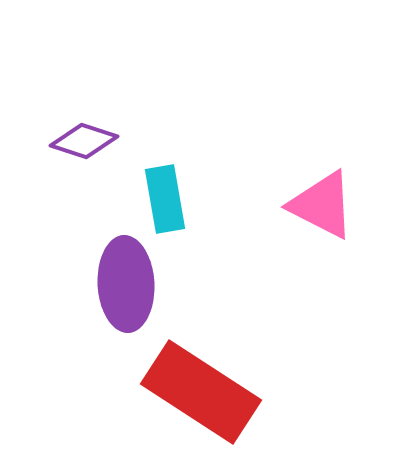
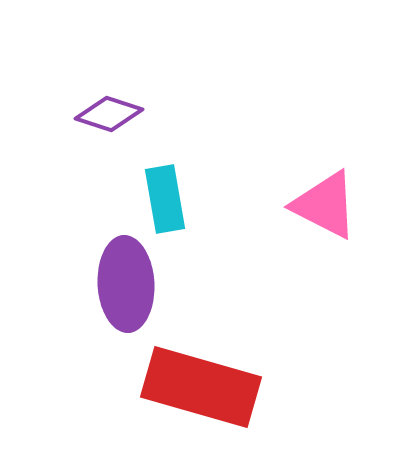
purple diamond: moved 25 px right, 27 px up
pink triangle: moved 3 px right
red rectangle: moved 5 px up; rotated 17 degrees counterclockwise
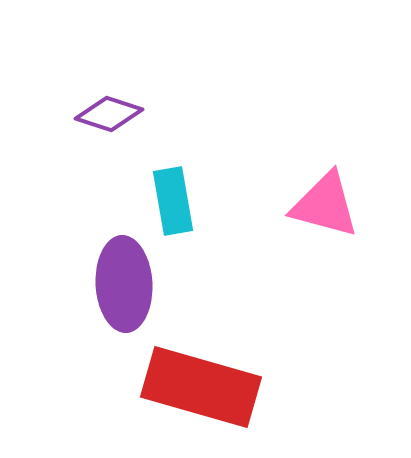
cyan rectangle: moved 8 px right, 2 px down
pink triangle: rotated 12 degrees counterclockwise
purple ellipse: moved 2 px left
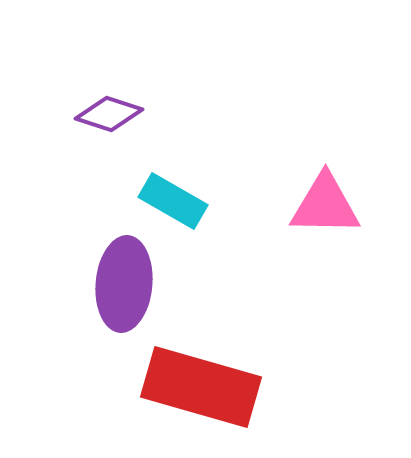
cyan rectangle: rotated 50 degrees counterclockwise
pink triangle: rotated 14 degrees counterclockwise
purple ellipse: rotated 8 degrees clockwise
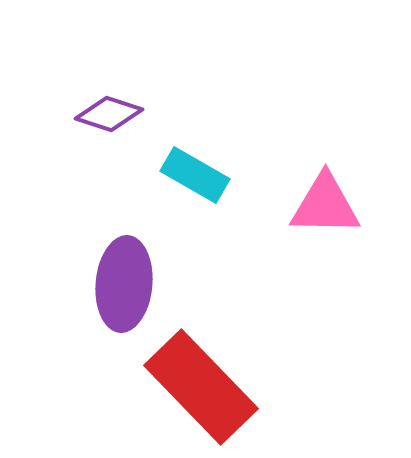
cyan rectangle: moved 22 px right, 26 px up
red rectangle: rotated 30 degrees clockwise
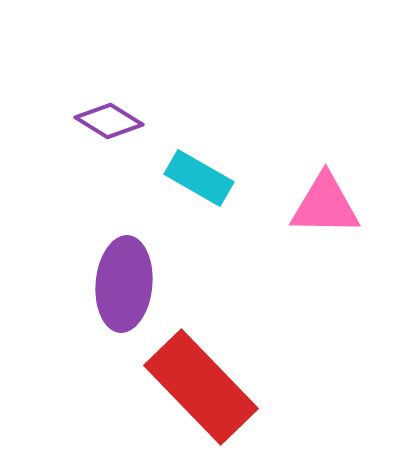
purple diamond: moved 7 px down; rotated 14 degrees clockwise
cyan rectangle: moved 4 px right, 3 px down
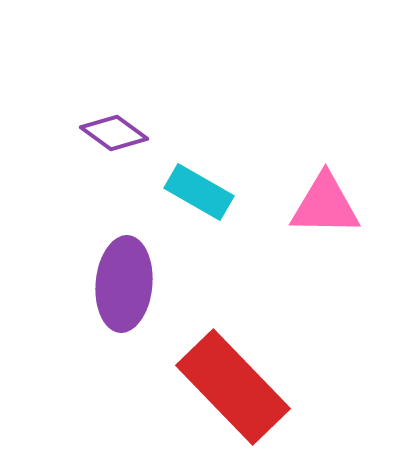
purple diamond: moved 5 px right, 12 px down; rotated 4 degrees clockwise
cyan rectangle: moved 14 px down
red rectangle: moved 32 px right
